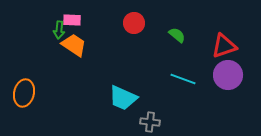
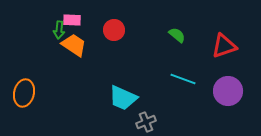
red circle: moved 20 px left, 7 px down
purple circle: moved 16 px down
gray cross: moved 4 px left; rotated 30 degrees counterclockwise
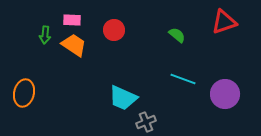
green arrow: moved 14 px left, 5 px down
red triangle: moved 24 px up
purple circle: moved 3 px left, 3 px down
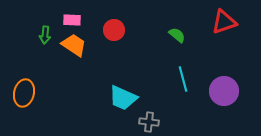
cyan line: rotated 55 degrees clockwise
purple circle: moved 1 px left, 3 px up
gray cross: moved 3 px right; rotated 30 degrees clockwise
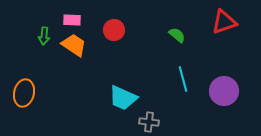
green arrow: moved 1 px left, 1 px down
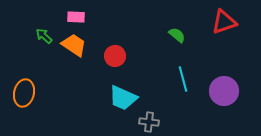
pink rectangle: moved 4 px right, 3 px up
red circle: moved 1 px right, 26 px down
green arrow: rotated 126 degrees clockwise
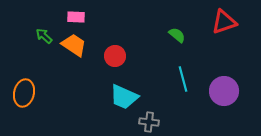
cyan trapezoid: moved 1 px right, 1 px up
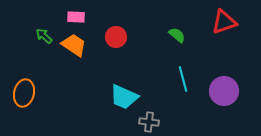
red circle: moved 1 px right, 19 px up
